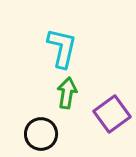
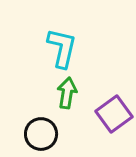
purple square: moved 2 px right
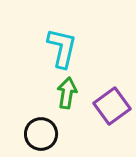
purple square: moved 2 px left, 8 px up
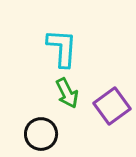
cyan L-shape: rotated 9 degrees counterclockwise
green arrow: rotated 144 degrees clockwise
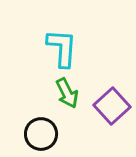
purple square: rotated 6 degrees counterclockwise
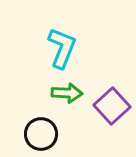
cyan L-shape: rotated 18 degrees clockwise
green arrow: rotated 60 degrees counterclockwise
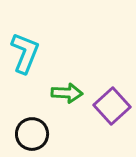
cyan L-shape: moved 37 px left, 5 px down
black circle: moved 9 px left
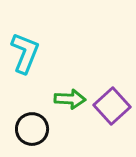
green arrow: moved 3 px right, 6 px down
black circle: moved 5 px up
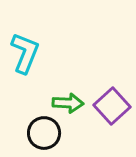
green arrow: moved 2 px left, 4 px down
black circle: moved 12 px right, 4 px down
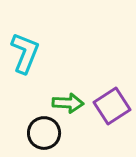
purple square: rotated 9 degrees clockwise
